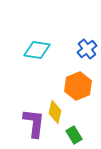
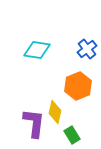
green rectangle: moved 2 px left
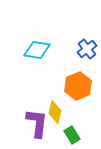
purple L-shape: moved 3 px right
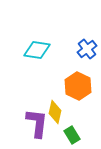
orange hexagon: rotated 12 degrees counterclockwise
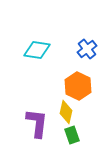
yellow diamond: moved 11 px right
green rectangle: rotated 12 degrees clockwise
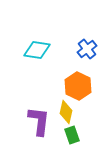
purple L-shape: moved 2 px right, 2 px up
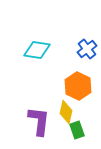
green rectangle: moved 5 px right, 5 px up
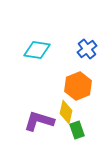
orange hexagon: rotated 12 degrees clockwise
purple L-shape: rotated 80 degrees counterclockwise
